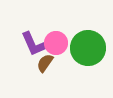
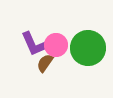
pink circle: moved 2 px down
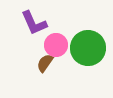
purple L-shape: moved 21 px up
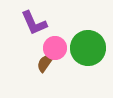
pink circle: moved 1 px left, 3 px down
